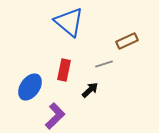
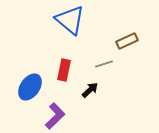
blue triangle: moved 1 px right, 2 px up
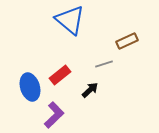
red rectangle: moved 4 px left, 5 px down; rotated 40 degrees clockwise
blue ellipse: rotated 52 degrees counterclockwise
purple L-shape: moved 1 px left, 1 px up
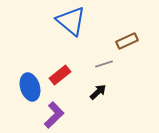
blue triangle: moved 1 px right, 1 px down
black arrow: moved 8 px right, 2 px down
